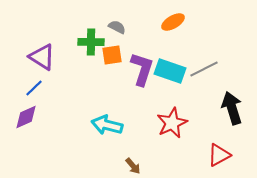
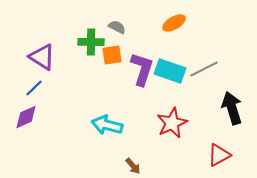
orange ellipse: moved 1 px right, 1 px down
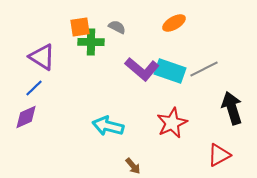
orange square: moved 32 px left, 28 px up
purple L-shape: rotated 112 degrees clockwise
cyan arrow: moved 1 px right, 1 px down
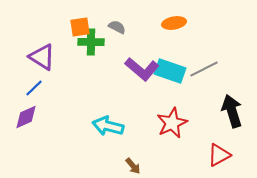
orange ellipse: rotated 20 degrees clockwise
black arrow: moved 3 px down
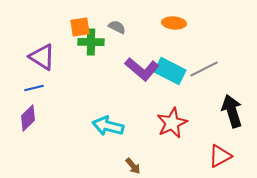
orange ellipse: rotated 15 degrees clockwise
cyan rectangle: rotated 8 degrees clockwise
blue line: rotated 30 degrees clockwise
purple diamond: moved 2 px right, 1 px down; rotated 20 degrees counterclockwise
red triangle: moved 1 px right, 1 px down
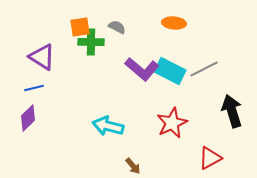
red triangle: moved 10 px left, 2 px down
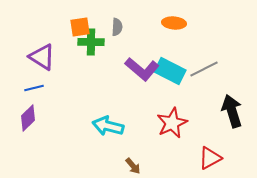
gray semicircle: rotated 66 degrees clockwise
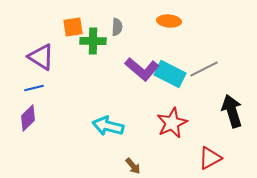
orange ellipse: moved 5 px left, 2 px up
orange square: moved 7 px left
green cross: moved 2 px right, 1 px up
purple triangle: moved 1 px left
cyan rectangle: moved 3 px down
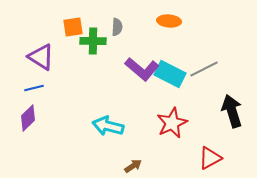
brown arrow: rotated 84 degrees counterclockwise
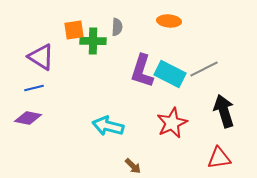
orange square: moved 1 px right, 3 px down
purple L-shape: moved 2 px down; rotated 68 degrees clockwise
black arrow: moved 8 px left
purple diamond: rotated 56 degrees clockwise
red triangle: moved 9 px right; rotated 20 degrees clockwise
brown arrow: rotated 78 degrees clockwise
